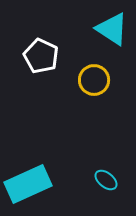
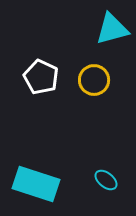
cyan triangle: rotated 48 degrees counterclockwise
white pentagon: moved 21 px down
cyan rectangle: moved 8 px right; rotated 42 degrees clockwise
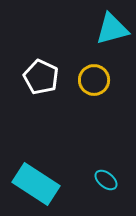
cyan rectangle: rotated 15 degrees clockwise
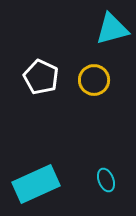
cyan ellipse: rotated 30 degrees clockwise
cyan rectangle: rotated 57 degrees counterclockwise
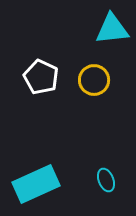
cyan triangle: rotated 9 degrees clockwise
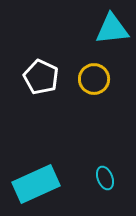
yellow circle: moved 1 px up
cyan ellipse: moved 1 px left, 2 px up
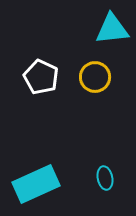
yellow circle: moved 1 px right, 2 px up
cyan ellipse: rotated 10 degrees clockwise
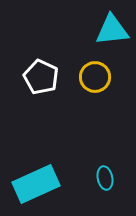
cyan triangle: moved 1 px down
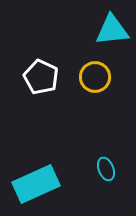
cyan ellipse: moved 1 px right, 9 px up; rotated 10 degrees counterclockwise
